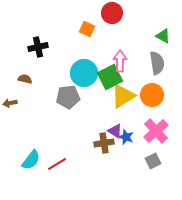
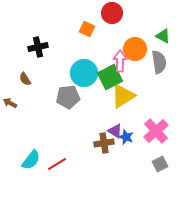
gray semicircle: moved 2 px right, 1 px up
brown semicircle: rotated 136 degrees counterclockwise
orange circle: moved 17 px left, 46 px up
brown arrow: rotated 40 degrees clockwise
gray square: moved 7 px right, 3 px down
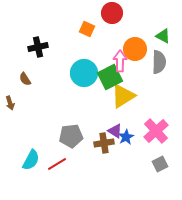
gray semicircle: rotated 10 degrees clockwise
gray pentagon: moved 3 px right, 39 px down
brown arrow: rotated 136 degrees counterclockwise
blue star: rotated 21 degrees clockwise
cyan semicircle: rotated 10 degrees counterclockwise
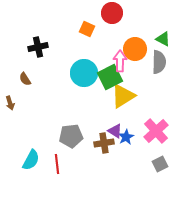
green triangle: moved 3 px down
red line: rotated 66 degrees counterclockwise
